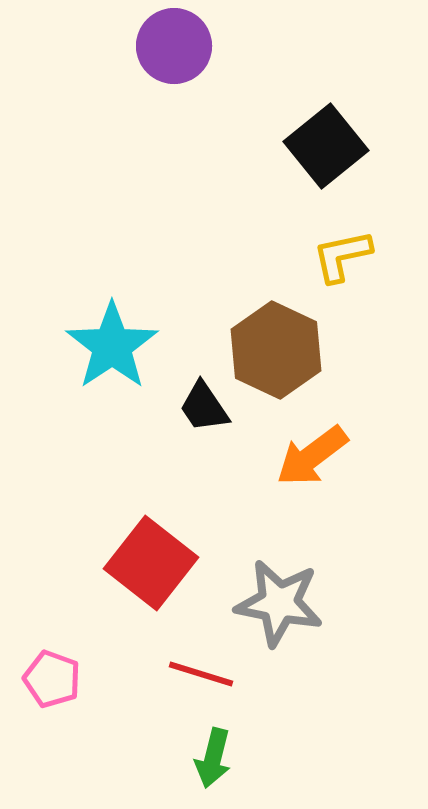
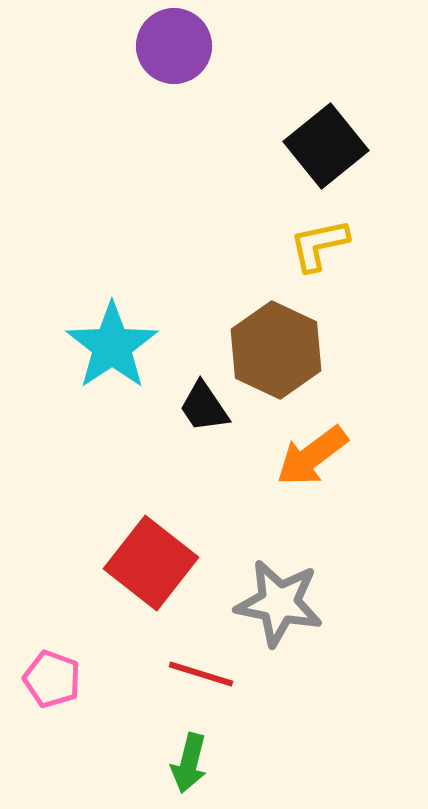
yellow L-shape: moved 23 px left, 11 px up
green arrow: moved 24 px left, 5 px down
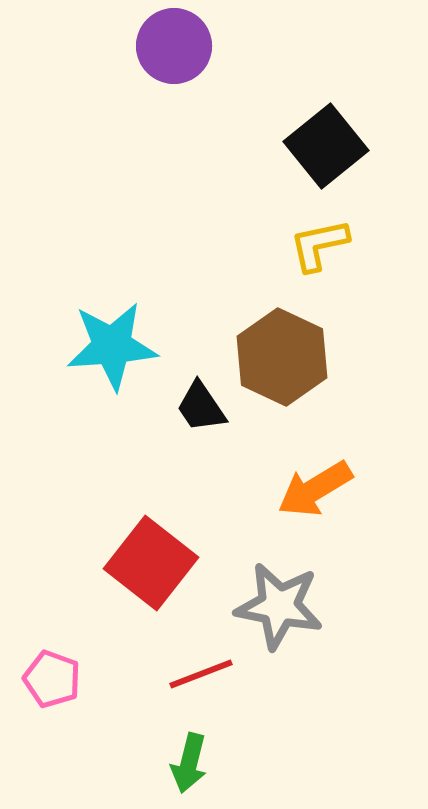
cyan star: rotated 30 degrees clockwise
brown hexagon: moved 6 px right, 7 px down
black trapezoid: moved 3 px left
orange arrow: moved 3 px right, 33 px down; rotated 6 degrees clockwise
gray star: moved 3 px down
red line: rotated 38 degrees counterclockwise
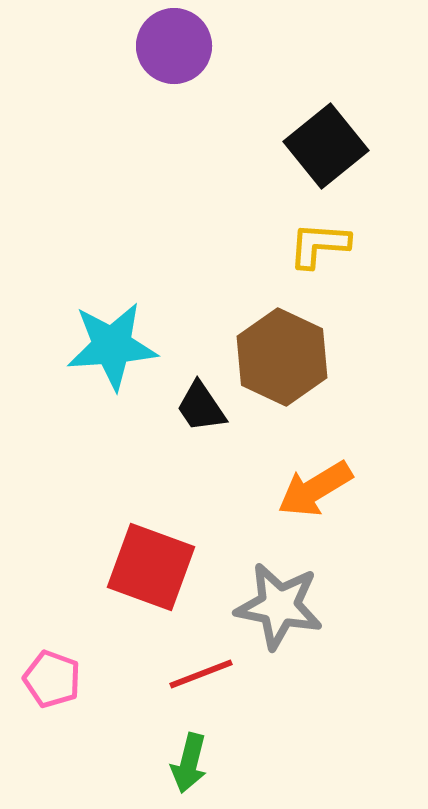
yellow L-shape: rotated 16 degrees clockwise
red square: moved 4 px down; rotated 18 degrees counterclockwise
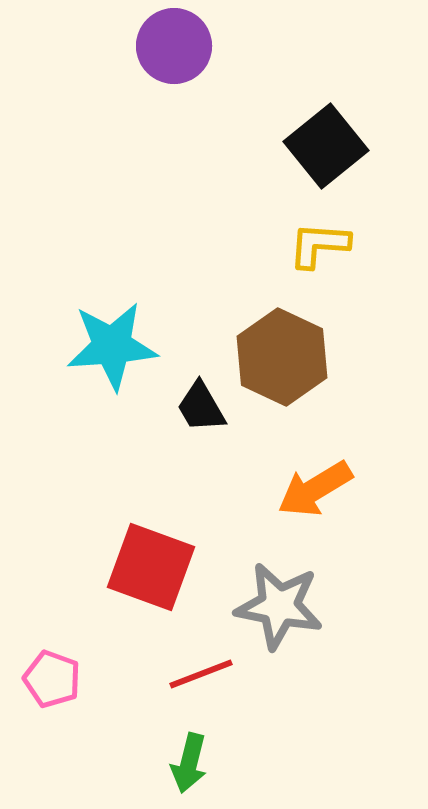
black trapezoid: rotated 4 degrees clockwise
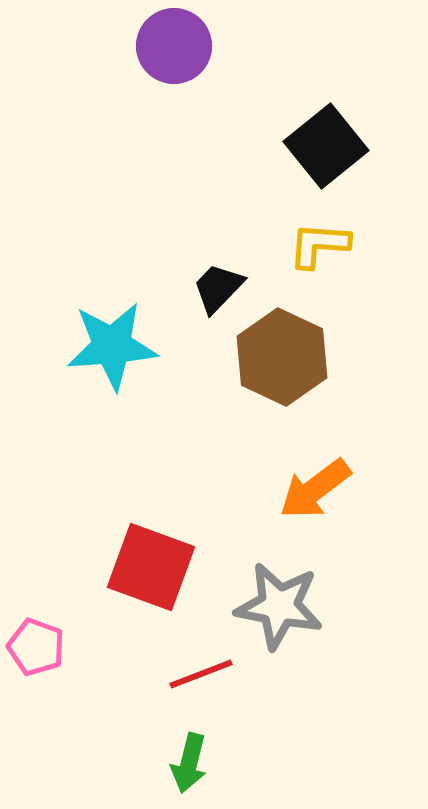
black trapezoid: moved 17 px right, 119 px up; rotated 74 degrees clockwise
orange arrow: rotated 6 degrees counterclockwise
pink pentagon: moved 16 px left, 32 px up
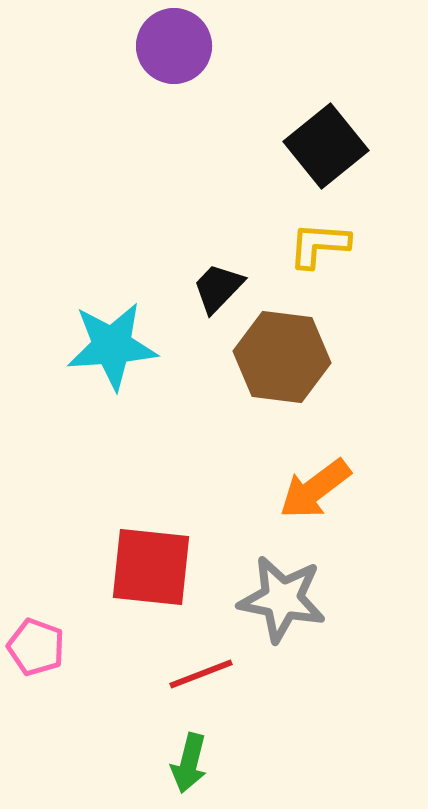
brown hexagon: rotated 18 degrees counterclockwise
red square: rotated 14 degrees counterclockwise
gray star: moved 3 px right, 7 px up
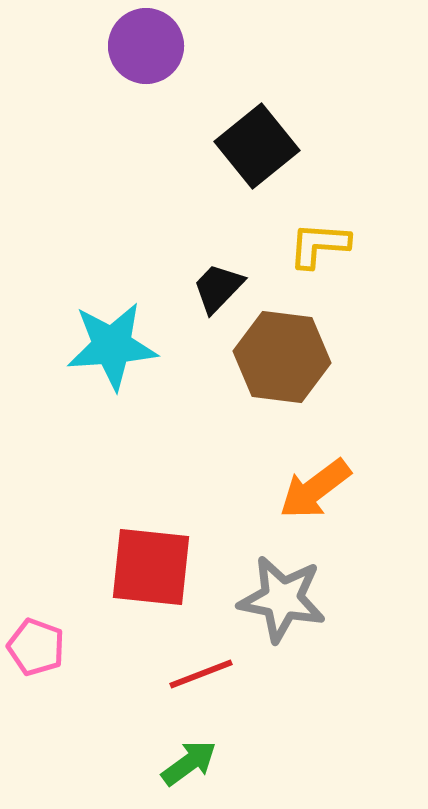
purple circle: moved 28 px left
black square: moved 69 px left
green arrow: rotated 140 degrees counterclockwise
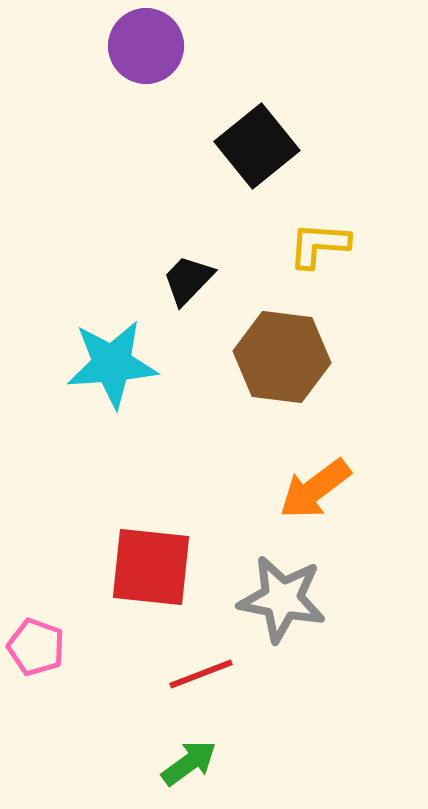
black trapezoid: moved 30 px left, 8 px up
cyan star: moved 18 px down
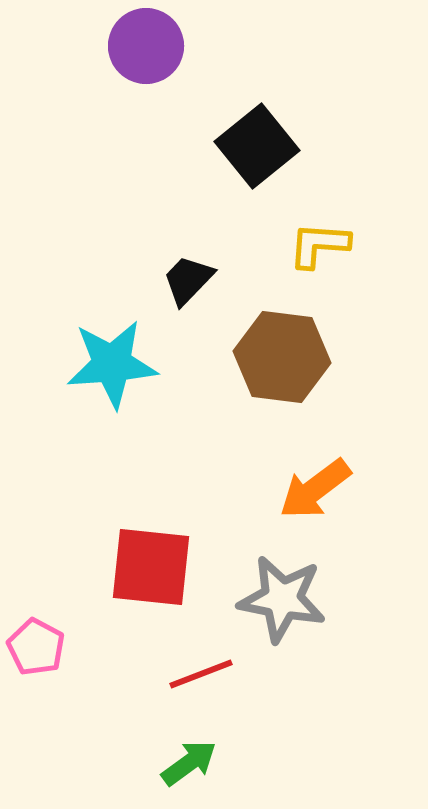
pink pentagon: rotated 8 degrees clockwise
